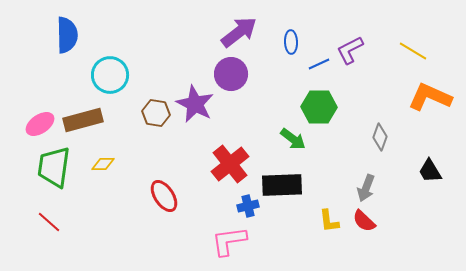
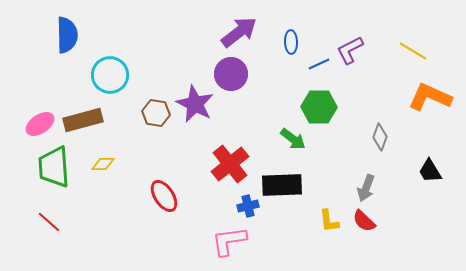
green trapezoid: rotated 12 degrees counterclockwise
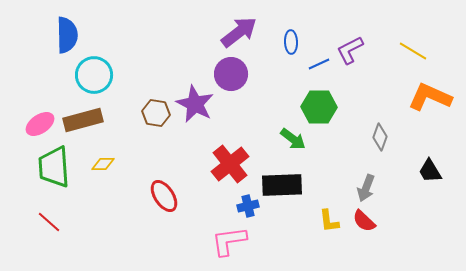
cyan circle: moved 16 px left
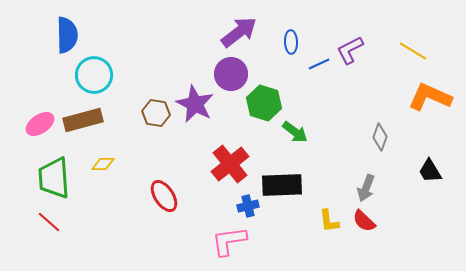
green hexagon: moved 55 px left, 4 px up; rotated 16 degrees clockwise
green arrow: moved 2 px right, 7 px up
green trapezoid: moved 11 px down
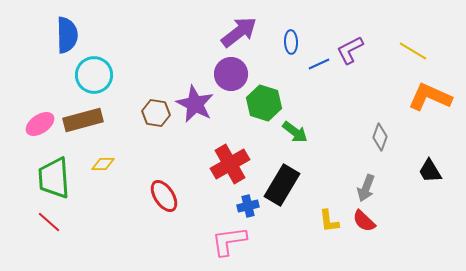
red cross: rotated 9 degrees clockwise
black rectangle: rotated 57 degrees counterclockwise
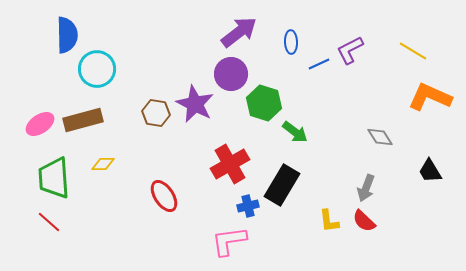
cyan circle: moved 3 px right, 6 px up
gray diamond: rotated 52 degrees counterclockwise
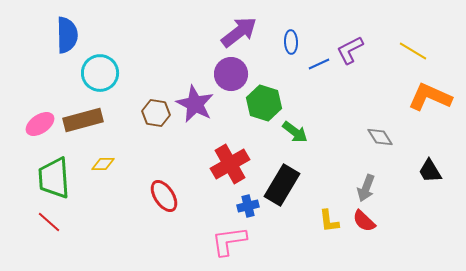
cyan circle: moved 3 px right, 4 px down
